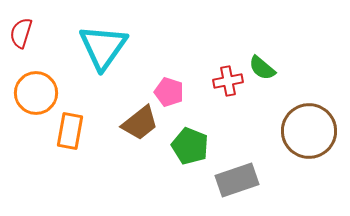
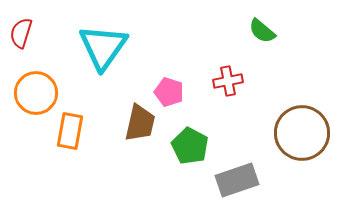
green semicircle: moved 37 px up
brown trapezoid: rotated 39 degrees counterclockwise
brown circle: moved 7 px left, 2 px down
green pentagon: rotated 6 degrees clockwise
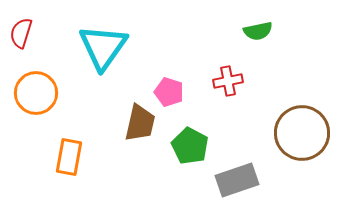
green semicircle: moved 4 px left; rotated 52 degrees counterclockwise
orange rectangle: moved 1 px left, 26 px down
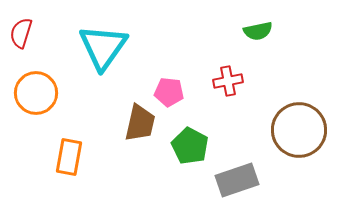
pink pentagon: rotated 12 degrees counterclockwise
brown circle: moved 3 px left, 3 px up
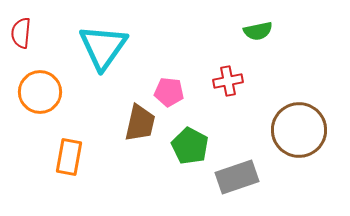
red semicircle: rotated 12 degrees counterclockwise
orange circle: moved 4 px right, 1 px up
gray rectangle: moved 3 px up
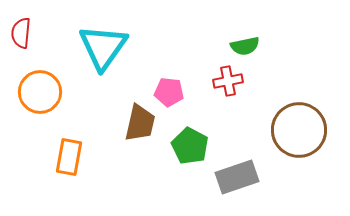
green semicircle: moved 13 px left, 15 px down
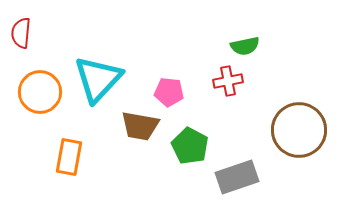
cyan triangle: moved 5 px left, 32 px down; rotated 8 degrees clockwise
brown trapezoid: moved 3 px down; rotated 87 degrees clockwise
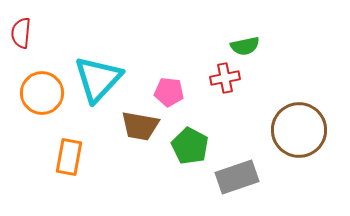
red cross: moved 3 px left, 3 px up
orange circle: moved 2 px right, 1 px down
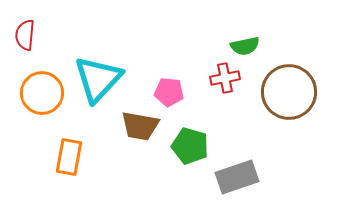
red semicircle: moved 4 px right, 2 px down
brown circle: moved 10 px left, 38 px up
green pentagon: rotated 12 degrees counterclockwise
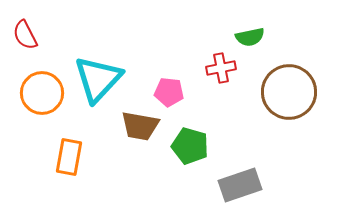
red semicircle: rotated 32 degrees counterclockwise
green semicircle: moved 5 px right, 9 px up
red cross: moved 4 px left, 10 px up
gray rectangle: moved 3 px right, 8 px down
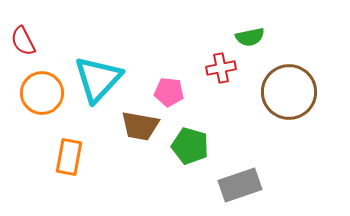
red semicircle: moved 2 px left, 6 px down
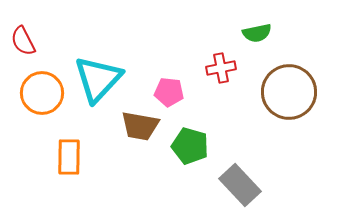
green semicircle: moved 7 px right, 4 px up
orange rectangle: rotated 9 degrees counterclockwise
gray rectangle: rotated 66 degrees clockwise
